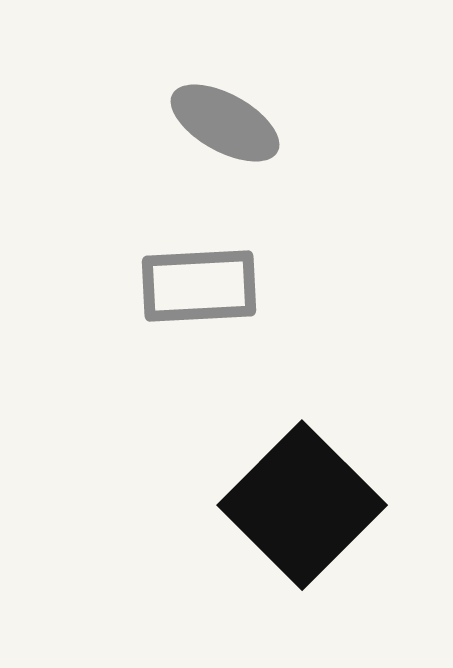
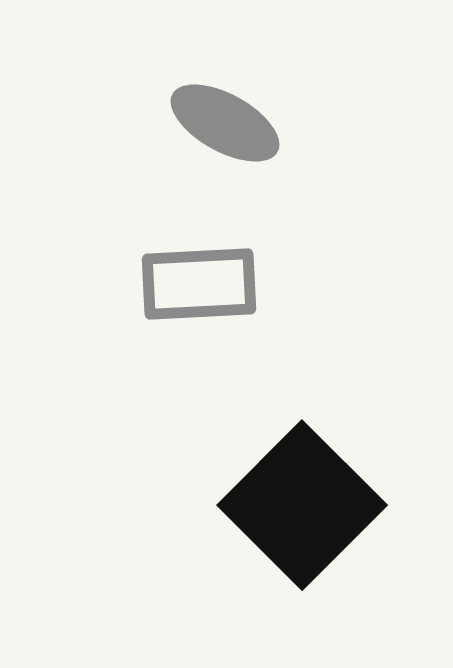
gray rectangle: moved 2 px up
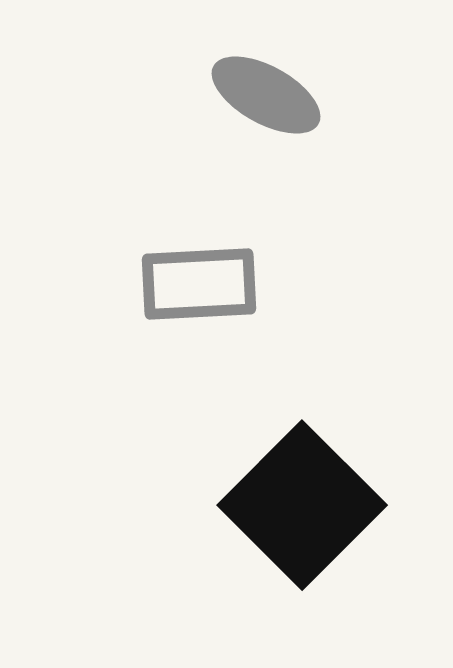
gray ellipse: moved 41 px right, 28 px up
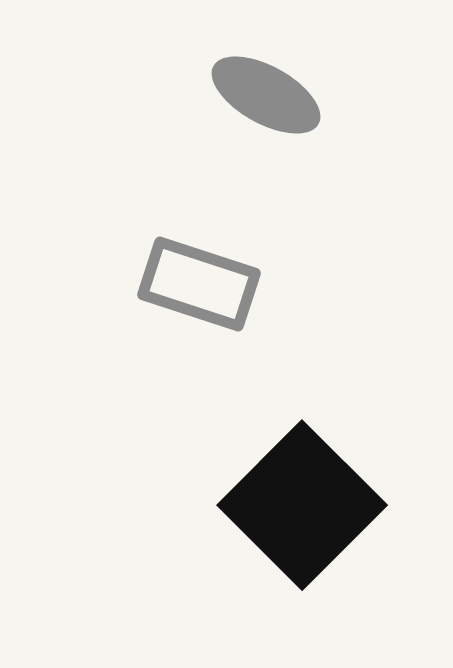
gray rectangle: rotated 21 degrees clockwise
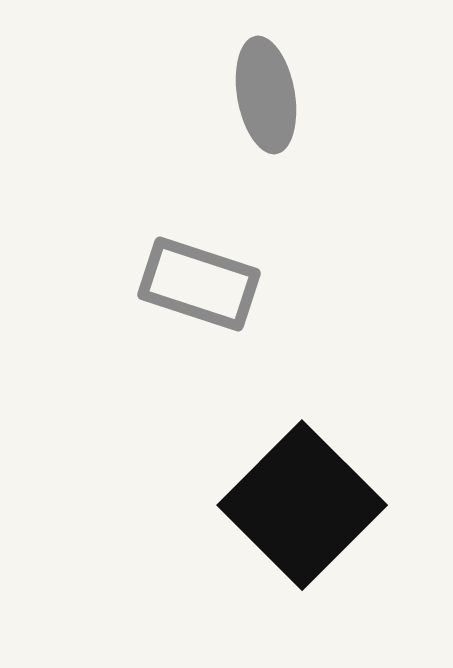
gray ellipse: rotated 51 degrees clockwise
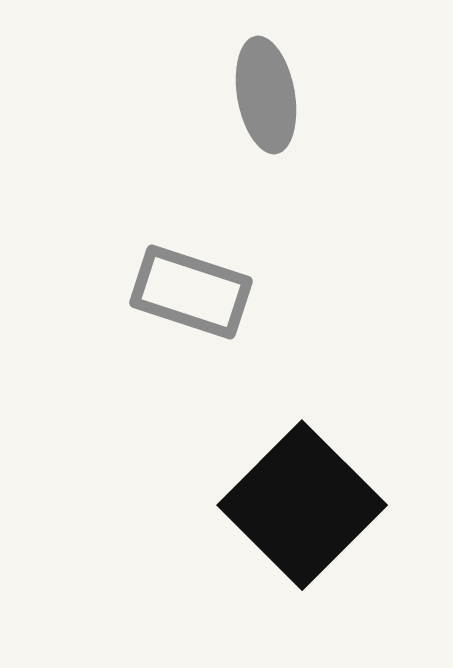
gray rectangle: moved 8 px left, 8 px down
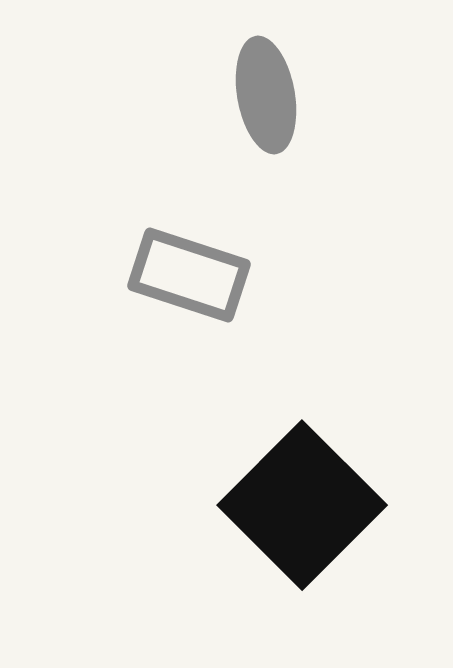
gray rectangle: moved 2 px left, 17 px up
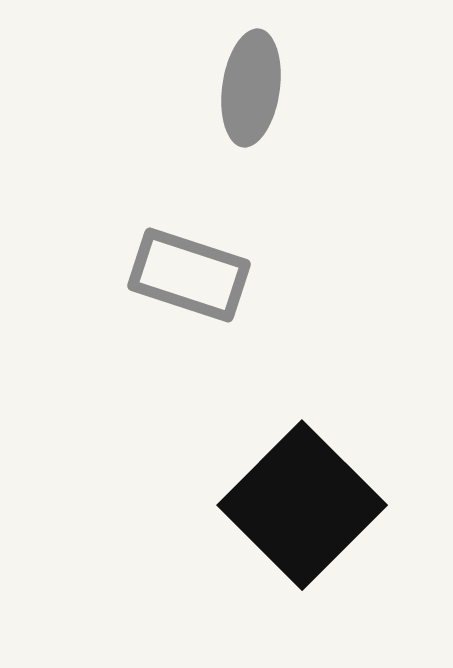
gray ellipse: moved 15 px left, 7 px up; rotated 18 degrees clockwise
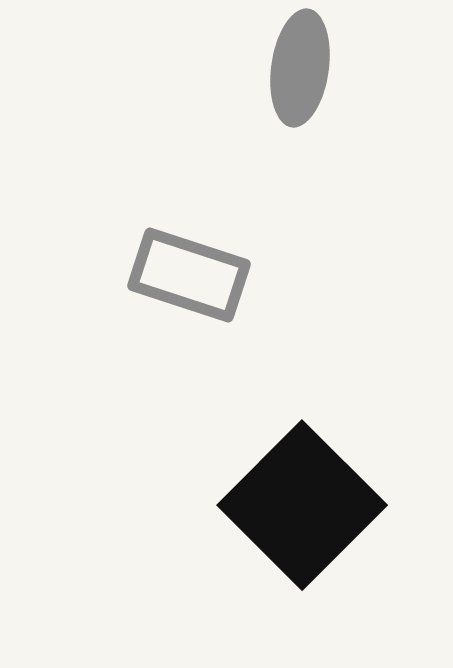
gray ellipse: moved 49 px right, 20 px up
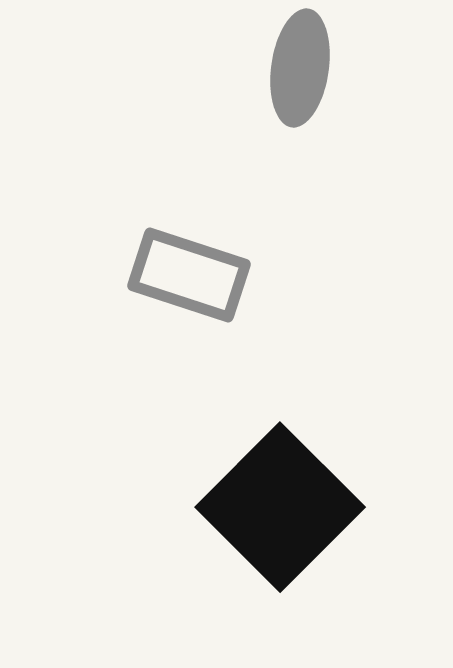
black square: moved 22 px left, 2 px down
